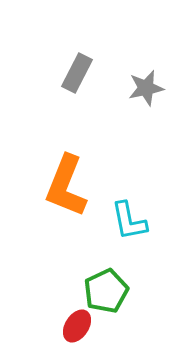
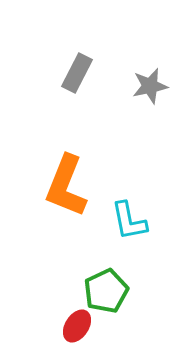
gray star: moved 4 px right, 2 px up
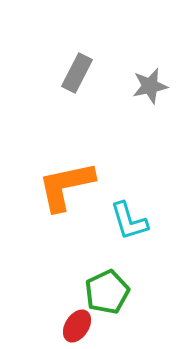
orange L-shape: rotated 56 degrees clockwise
cyan L-shape: rotated 6 degrees counterclockwise
green pentagon: moved 1 px right, 1 px down
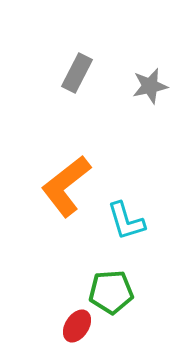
orange L-shape: rotated 26 degrees counterclockwise
cyan L-shape: moved 3 px left
green pentagon: moved 4 px right; rotated 21 degrees clockwise
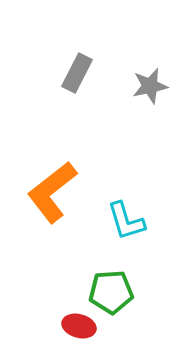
orange L-shape: moved 14 px left, 6 px down
red ellipse: moved 2 px right; rotated 72 degrees clockwise
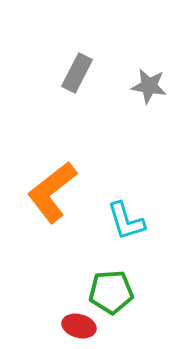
gray star: moved 1 px left; rotated 21 degrees clockwise
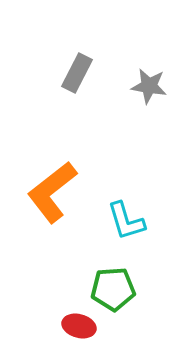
green pentagon: moved 2 px right, 3 px up
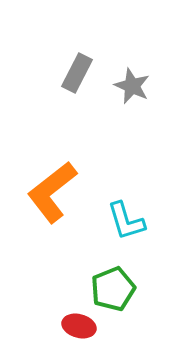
gray star: moved 17 px left; rotated 15 degrees clockwise
green pentagon: rotated 18 degrees counterclockwise
